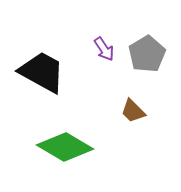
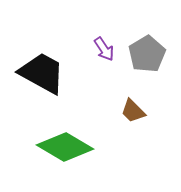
black trapezoid: moved 1 px down
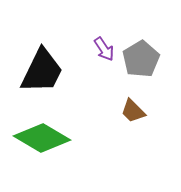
gray pentagon: moved 6 px left, 5 px down
black trapezoid: moved 2 px up; rotated 87 degrees clockwise
green diamond: moved 23 px left, 9 px up
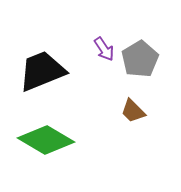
gray pentagon: moved 1 px left
black trapezoid: rotated 138 degrees counterclockwise
green diamond: moved 4 px right, 2 px down
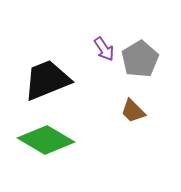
black trapezoid: moved 5 px right, 9 px down
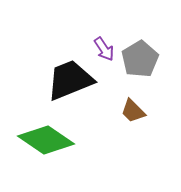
black trapezoid: moved 23 px right
green diamond: rotated 4 degrees clockwise
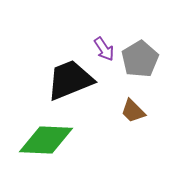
green diamond: rotated 32 degrees counterclockwise
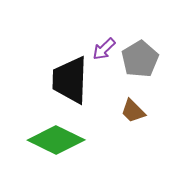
purple arrow: rotated 80 degrees clockwise
black trapezoid: rotated 66 degrees counterclockwise
green diamond: moved 10 px right; rotated 24 degrees clockwise
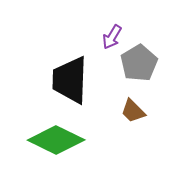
purple arrow: moved 8 px right, 12 px up; rotated 15 degrees counterclockwise
gray pentagon: moved 1 px left, 4 px down
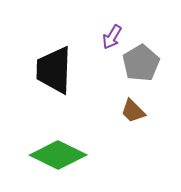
gray pentagon: moved 2 px right
black trapezoid: moved 16 px left, 10 px up
green diamond: moved 2 px right, 15 px down
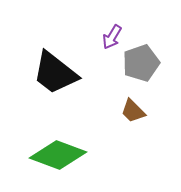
gray pentagon: rotated 12 degrees clockwise
black trapezoid: moved 1 px right, 3 px down; rotated 54 degrees counterclockwise
green diamond: rotated 6 degrees counterclockwise
